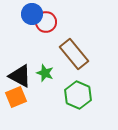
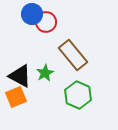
brown rectangle: moved 1 px left, 1 px down
green star: rotated 24 degrees clockwise
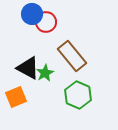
brown rectangle: moved 1 px left, 1 px down
black triangle: moved 8 px right, 8 px up
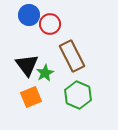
blue circle: moved 3 px left, 1 px down
red circle: moved 4 px right, 2 px down
brown rectangle: rotated 12 degrees clockwise
black triangle: moved 1 px left, 3 px up; rotated 25 degrees clockwise
orange square: moved 15 px right
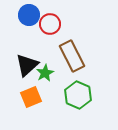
black triangle: rotated 25 degrees clockwise
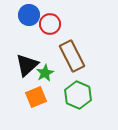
orange square: moved 5 px right
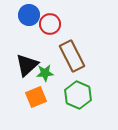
green star: rotated 24 degrees clockwise
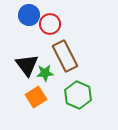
brown rectangle: moved 7 px left
black triangle: rotated 25 degrees counterclockwise
orange square: rotated 10 degrees counterclockwise
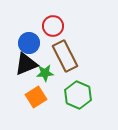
blue circle: moved 28 px down
red circle: moved 3 px right, 2 px down
black triangle: moved 1 px left, 1 px up; rotated 45 degrees clockwise
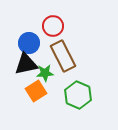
brown rectangle: moved 2 px left
black triangle: rotated 10 degrees clockwise
orange square: moved 6 px up
